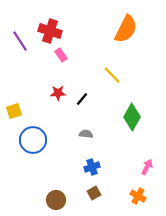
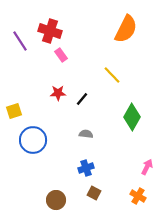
blue cross: moved 6 px left, 1 px down
brown square: rotated 32 degrees counterclockwise
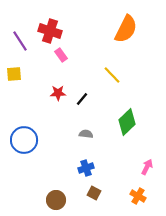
yellow square: moved 37 px up; rotated 14 degrees clockwise
green diamond: moved 5 px left, 5 px down; rotated 16 degrees clockwise
blue circle: moved 9 px left
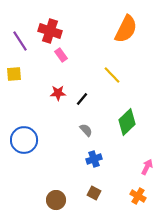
gray semicircle: moved 4 px up; rotated 40 degrees clockwise
blue cross: moved 8 px right, 9 px up
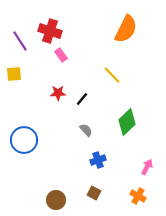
blue cross: moved 4 px right, 1 px down
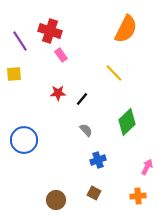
yellow line: moved 2 px right, 2 px up
orange cross: rotated 35 degrees counterclockwise
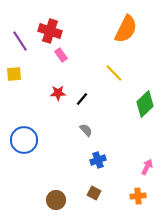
green diamond: moved 18 px right, 18 px up
